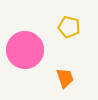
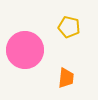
orange trapezoid: moved 1 px right; rotated 25 degrees clockwise
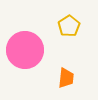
yellow pentagon: moved 1 px up; rotated 25 degrees clockwise
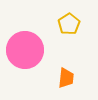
yellow pentagon: moved 2 px up
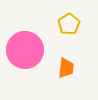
orange trapezoid: moved 10 px up
